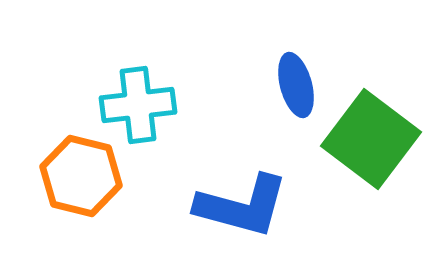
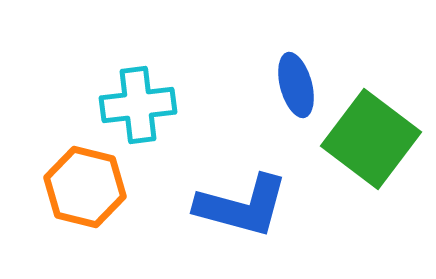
orange hexagon: moved 4 px right, 11 px down
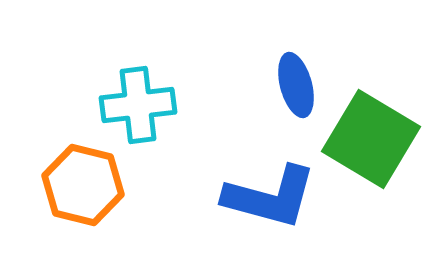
green square: rotated 6 degrees counterclockwise
orange hexagon: moved 2 px left, 2 px up
blue L-shape: moved 28 px right, 9 px up
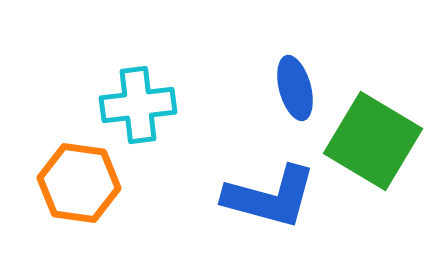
blue ellipse: moved 1 px left, 3 px down
green square: moved 2 px right, 2 px down
orange hexagon: moved 4 px left, 2 px up; rotated 6 degrees counterclockwise
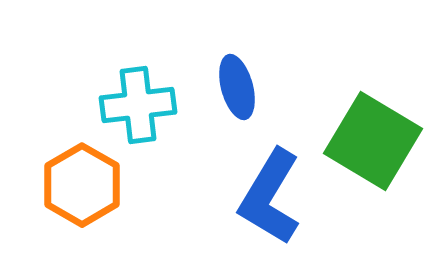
blue ellipse: moved 58 px left, 1 px up
orange hexagon: moved 3 px right, 2 px down; rotated 22 degrees clockwise
blue L-shape: rotated 106 degrees clockwise
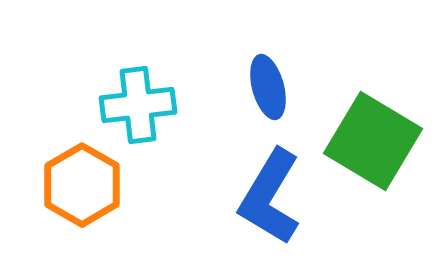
blue ellipse: moved 31 px right
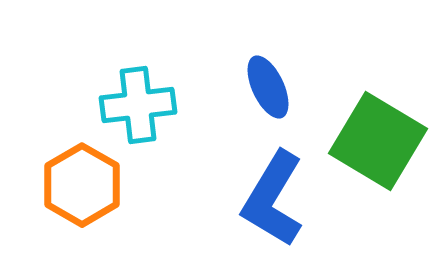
blue ellipse: rotated 10 degrees counterclockwise
green square: moved 5 px right
blue L-shape: moved 3 px right, 2 px down
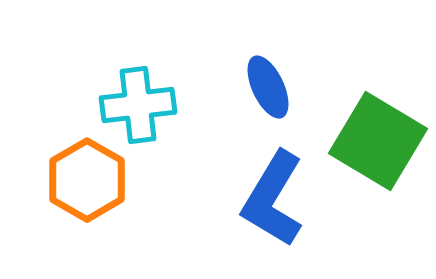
orange hexagon: moved 5 px right, 5 px up
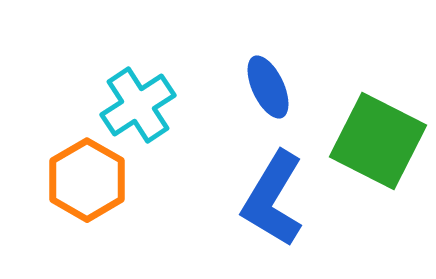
cyan cross: rotated 26 degrees counterclockwise
green square: rotated 4 degrees counterclockwise
